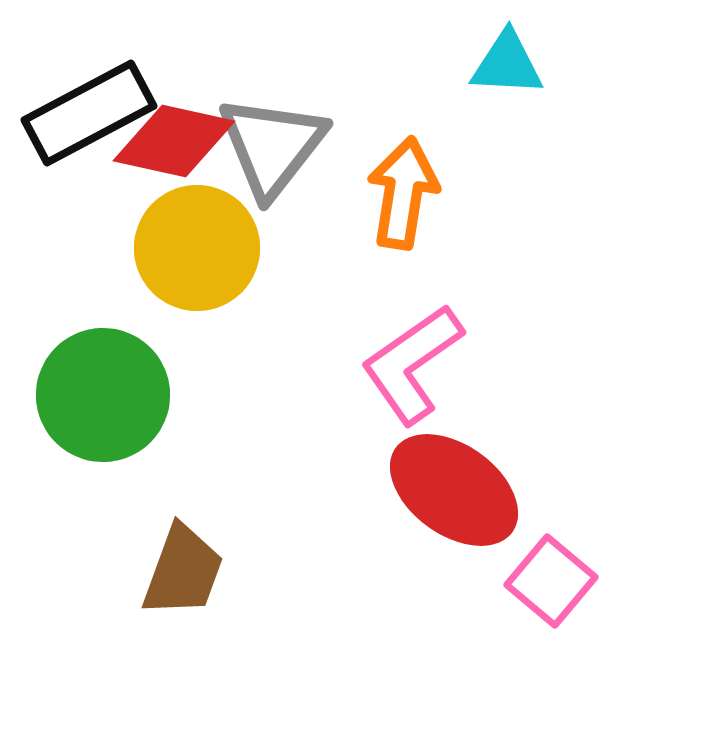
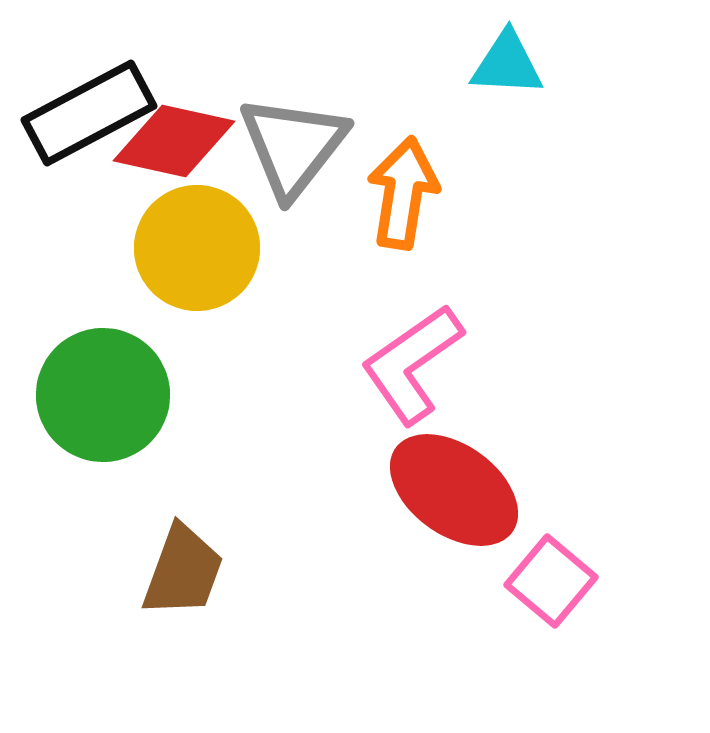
gray triangle: moved 21 px right
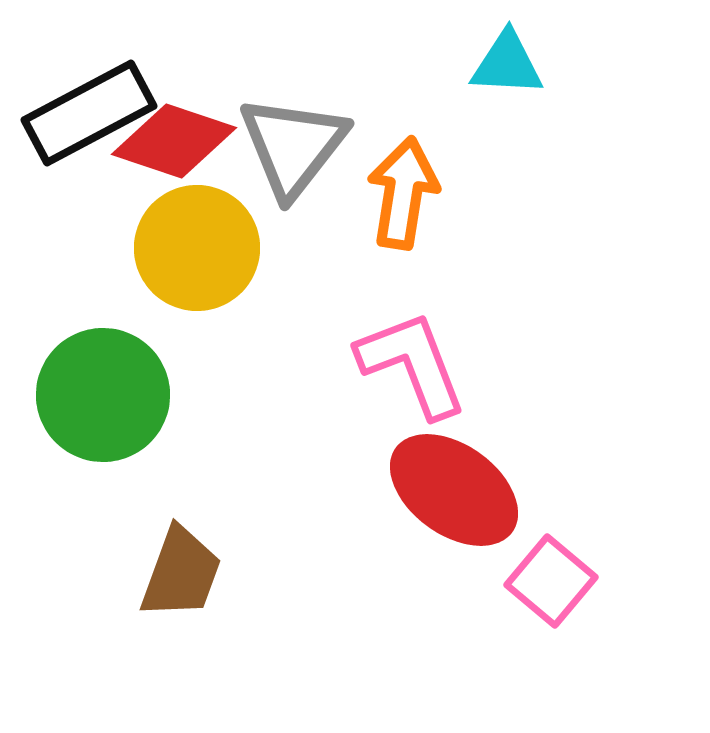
red diamond: rotated 6 degrees clockwise
pink L-shape: rotated 104 degrees clockwise
brown trapezoid: moved 2 px left, 2 px down
